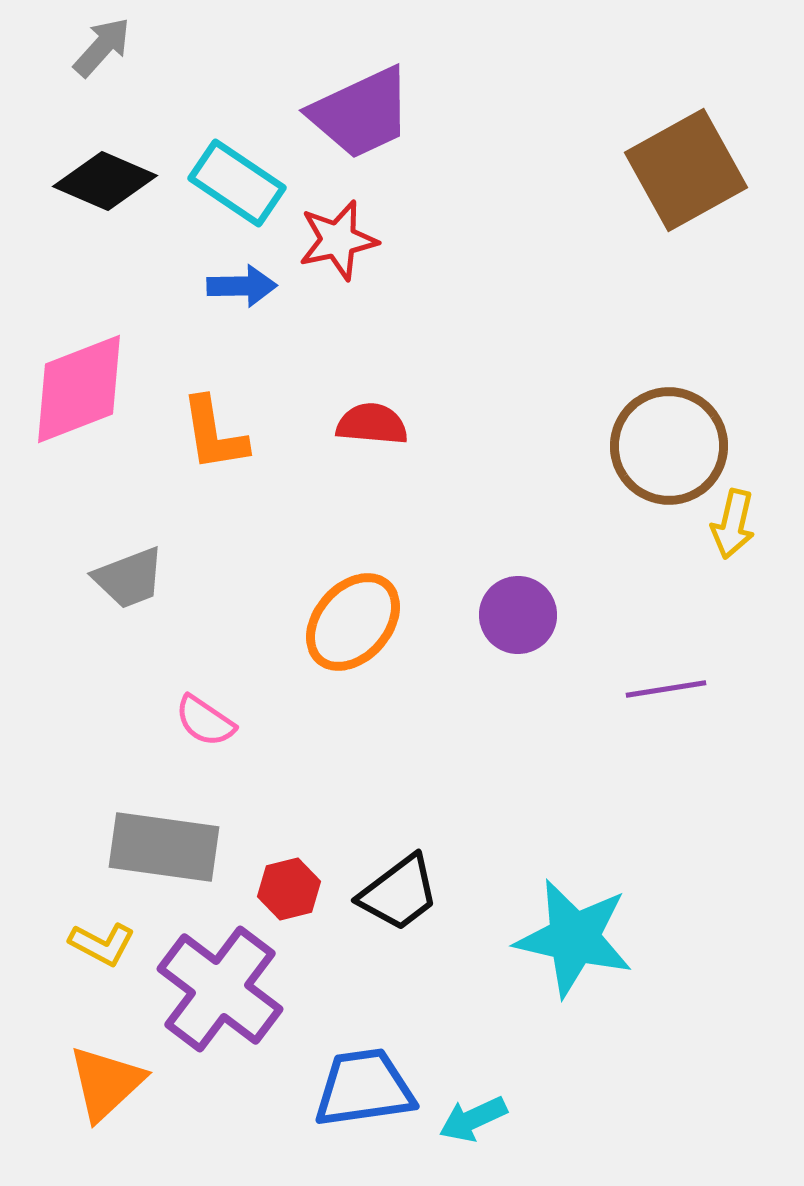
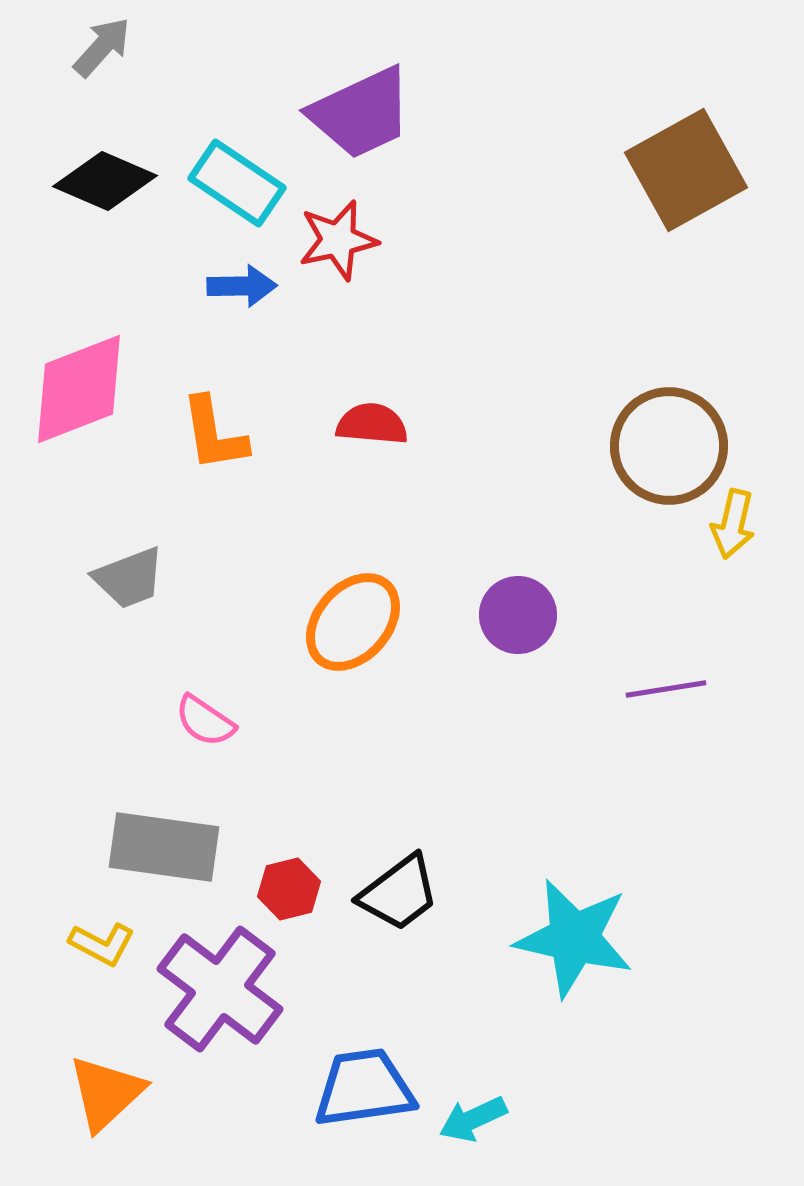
orange triangle: moved 10 px down
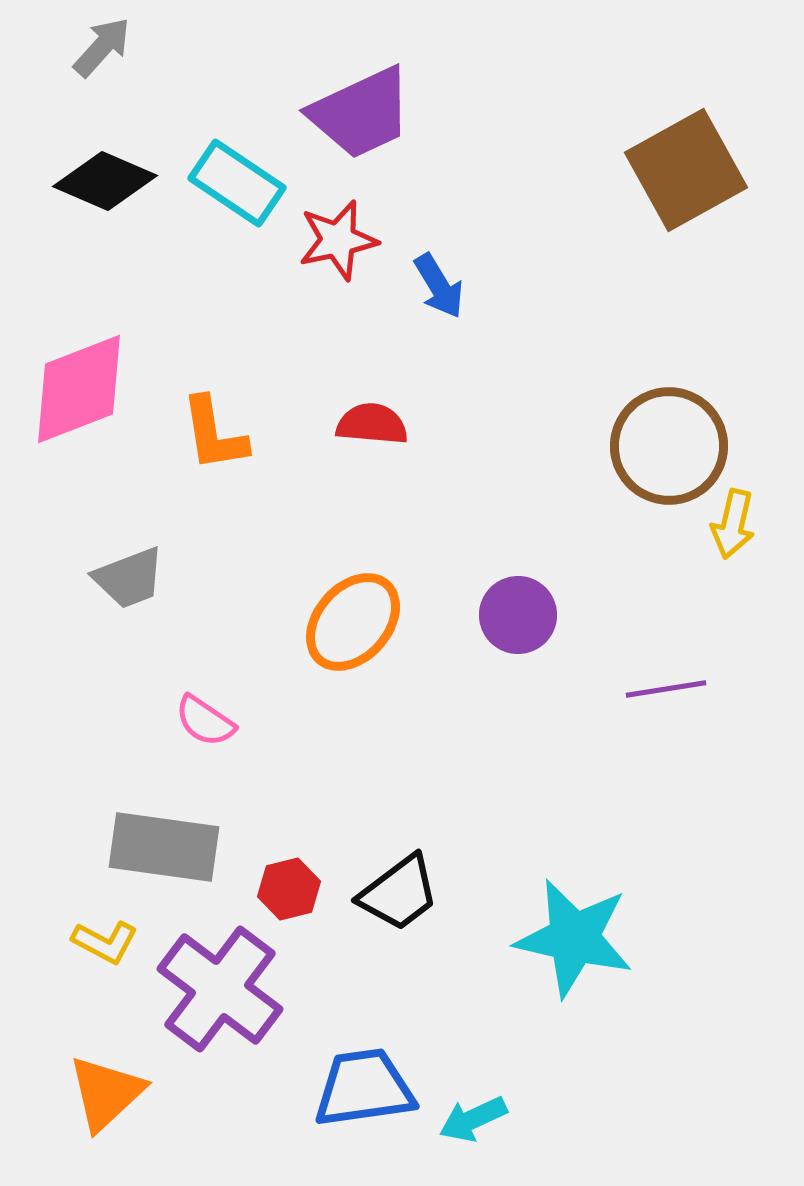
blue arrow: moved 197 px right; rotated 60 degrees clockwise
yellow L-shape: moved 3 px right, 2 px up
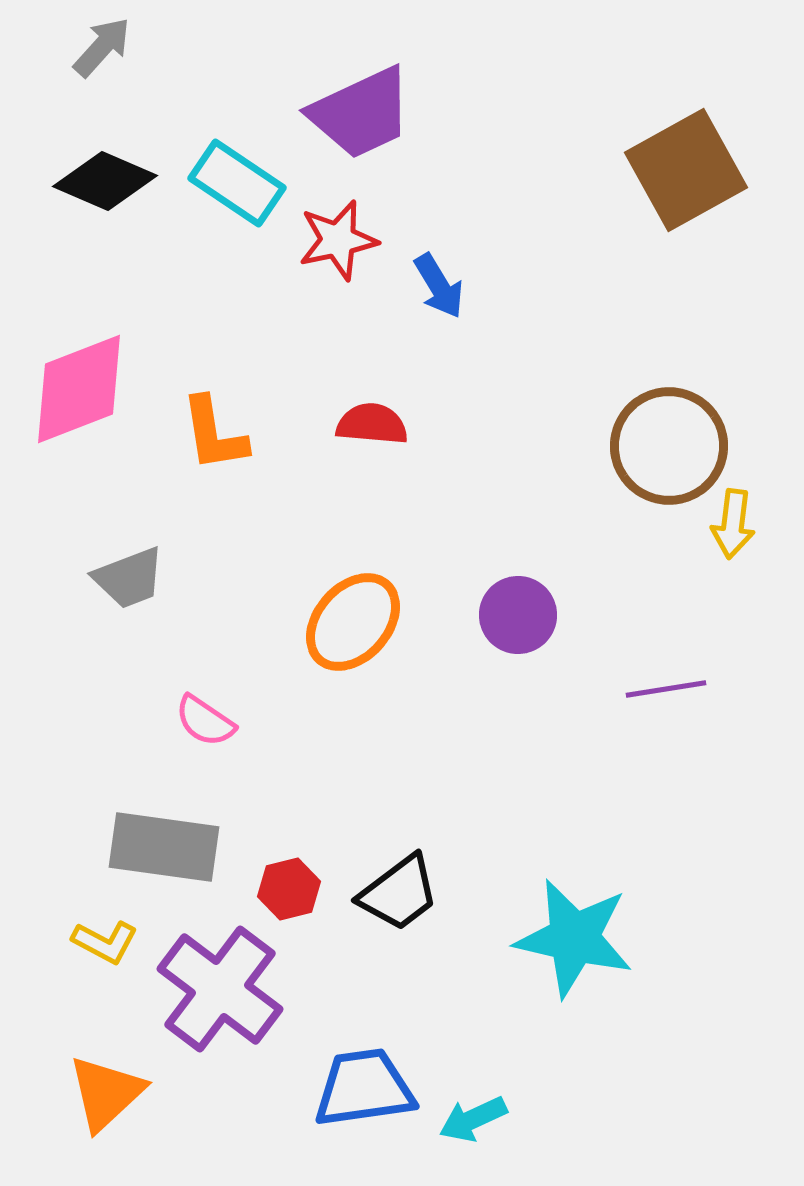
yellow arrow: rotated 6 degrees counterclockwise
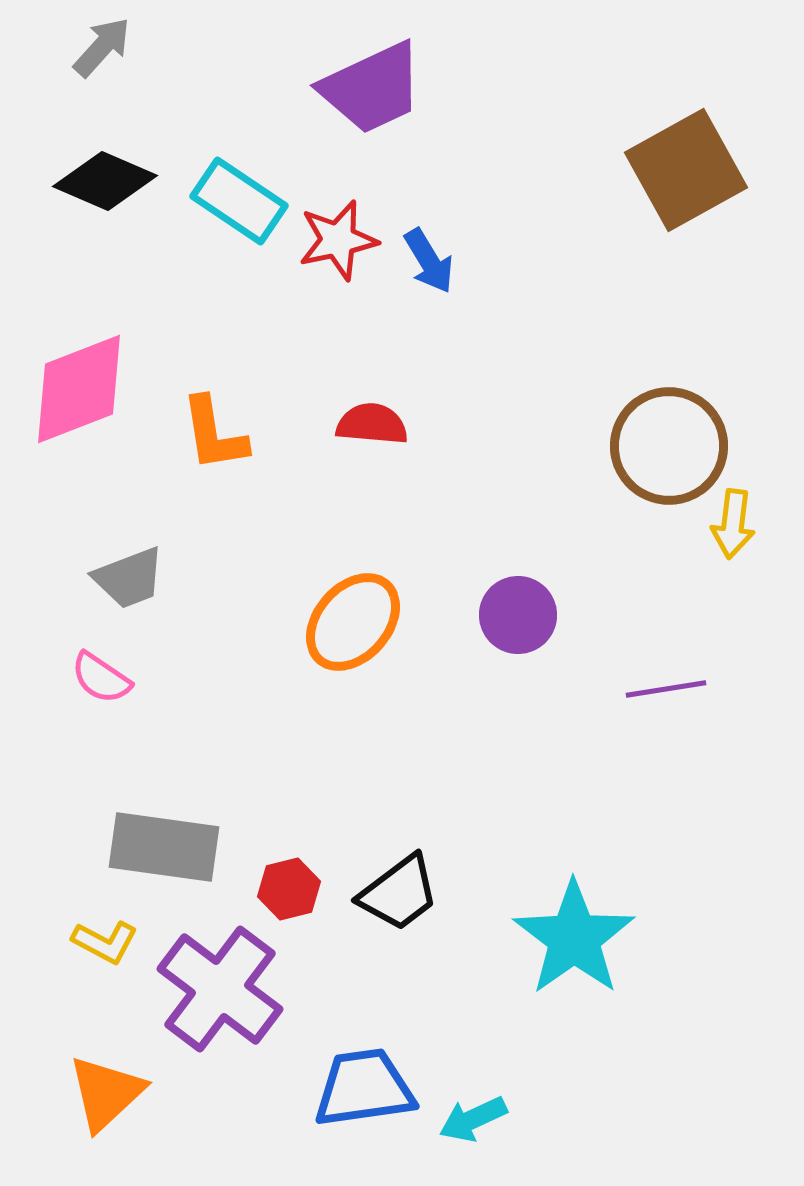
purple trapezoid: moved 11 px right, 25 px up
cyan rectangle: moved 2 px right, 18 px down
blue arrow: moved 10 px left, 25 px up
pink semicircle: moved 104 px left, 43 px up
cyan star: rotated 24 degrees clockwise
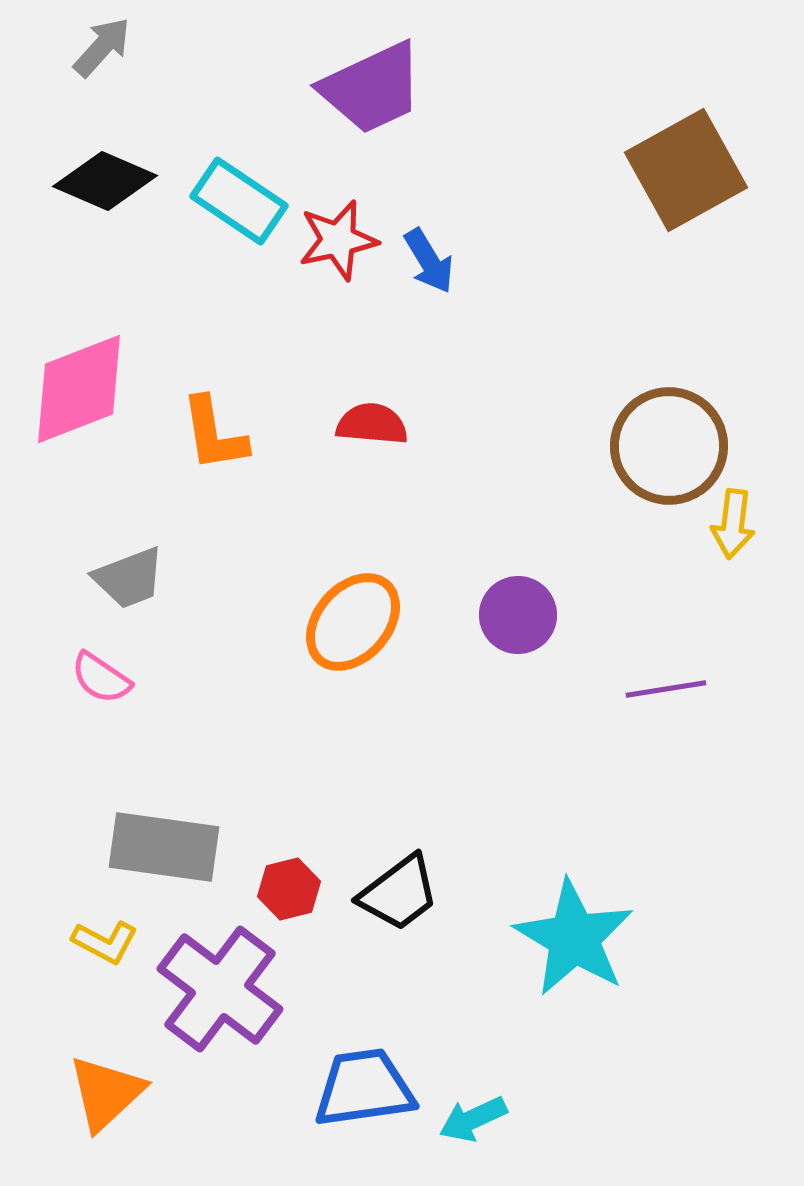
cyan star: rotated 6 degrees counterclockwise
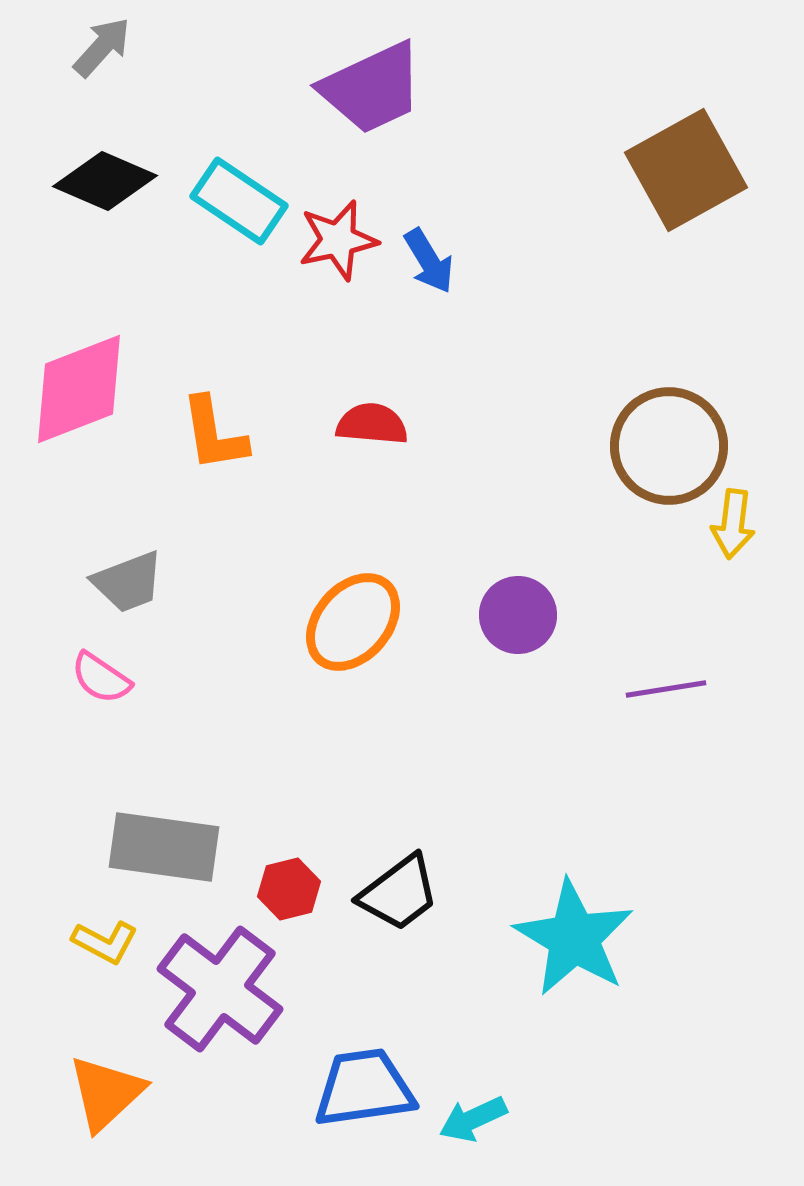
gray trapezoid: moved 1 px left, 4 px down
